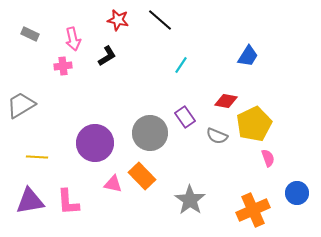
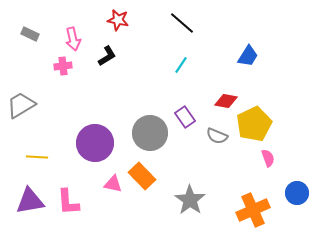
black line: moved 22 px right, 3 px down
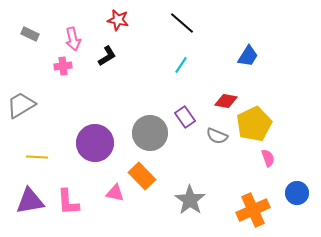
pink triangle: moved 2 px right, 9 px down
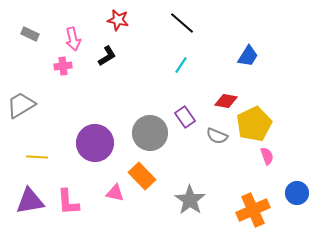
pink semicircle: moved 1 px left, 2 px up
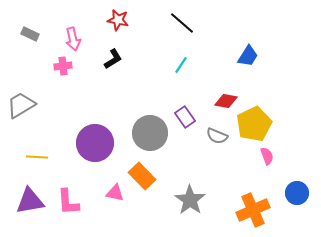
black L-shape: moved 6 px right, 3 px down
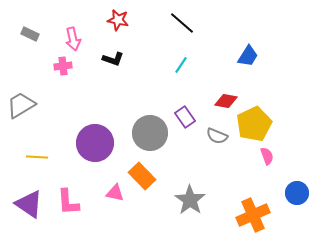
black L-shape: rotated 50 degrees clockwise
purple triangle: moved 1 px left, 3 px down; rotated 44 degrees clockwise
orange cross: moved 5 px down
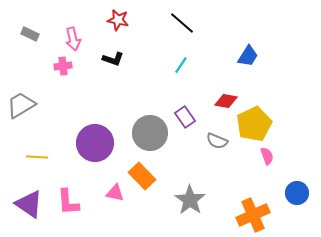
gray semicircle: moved 5 px down
